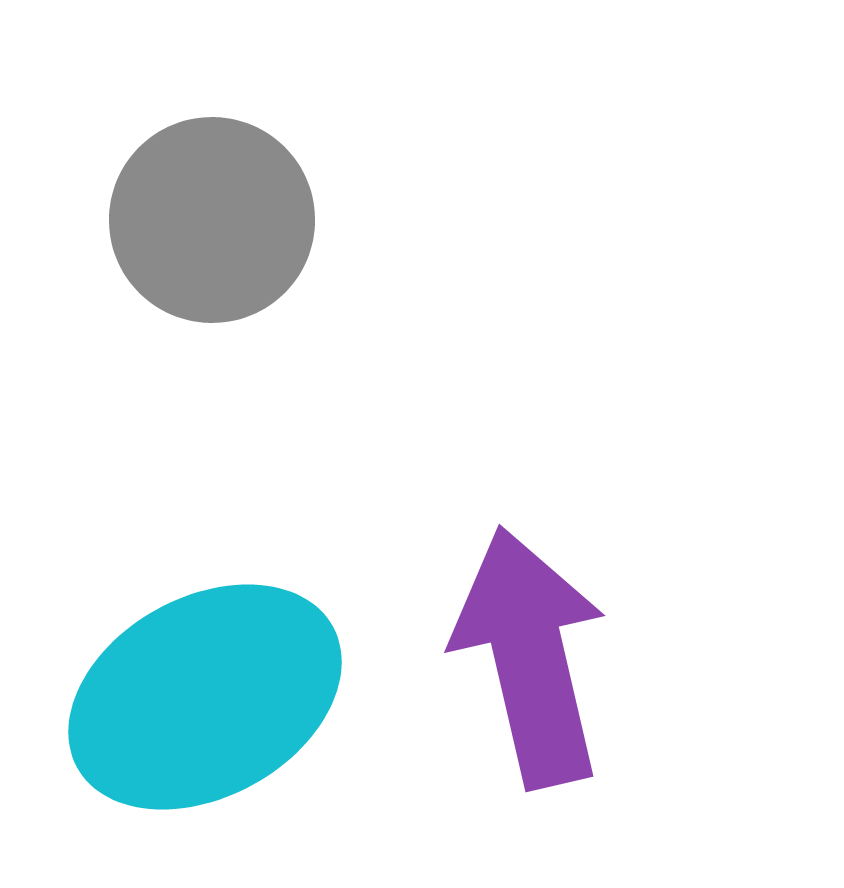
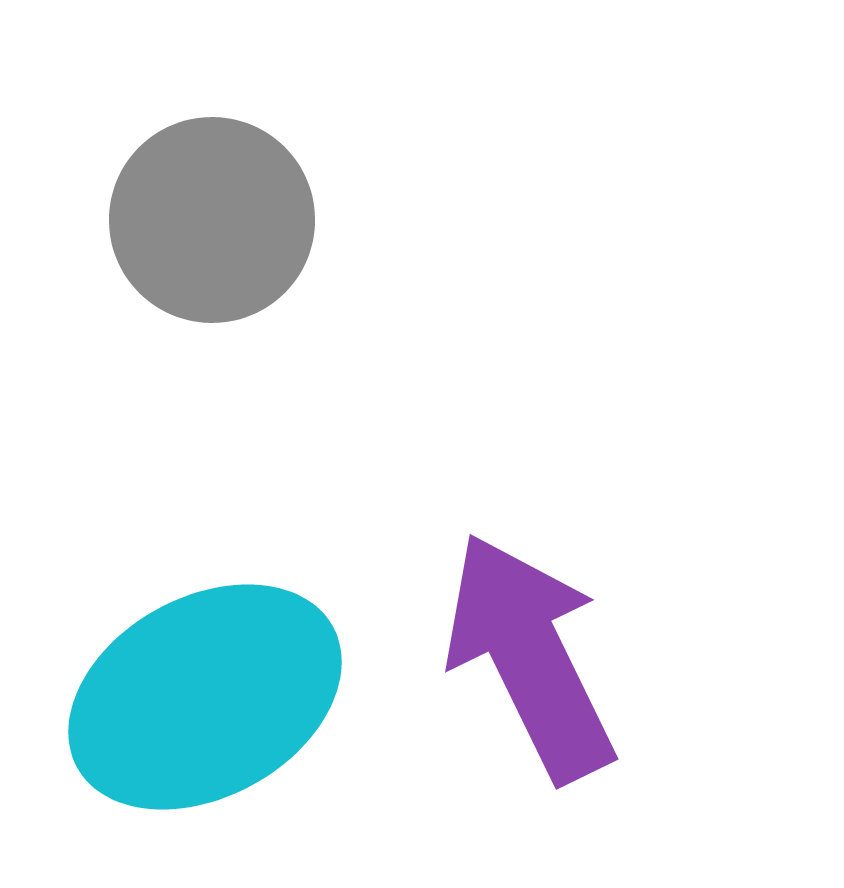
purple arrow: rotated 13 degrees counterclockwise
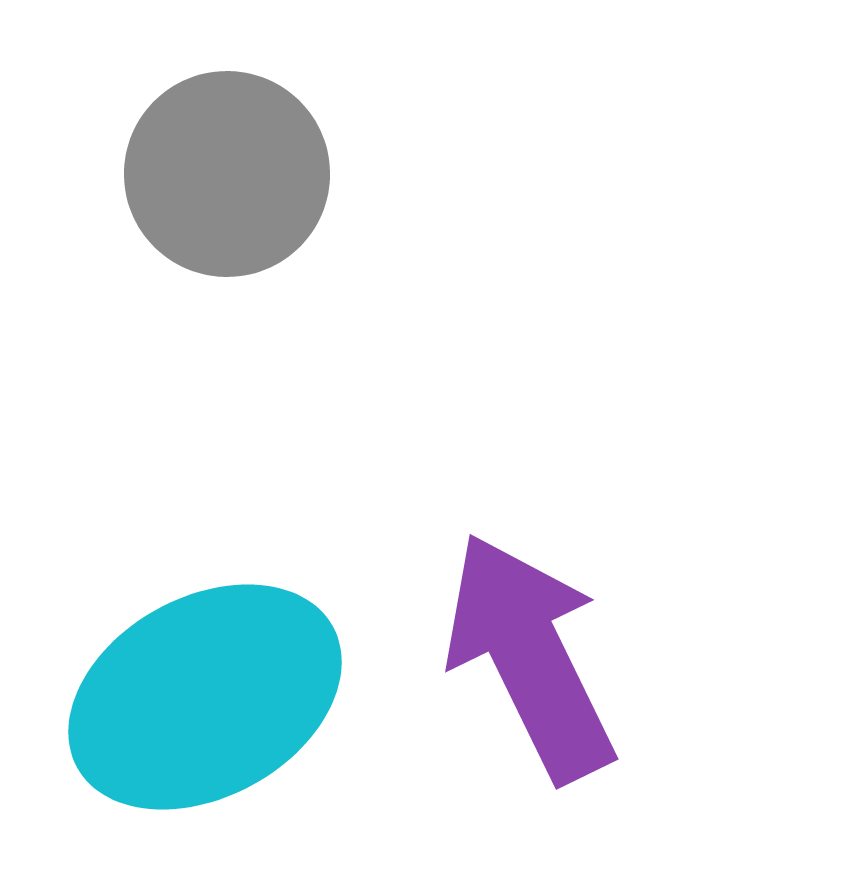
gray circle: moved 15 px right, 46 px up
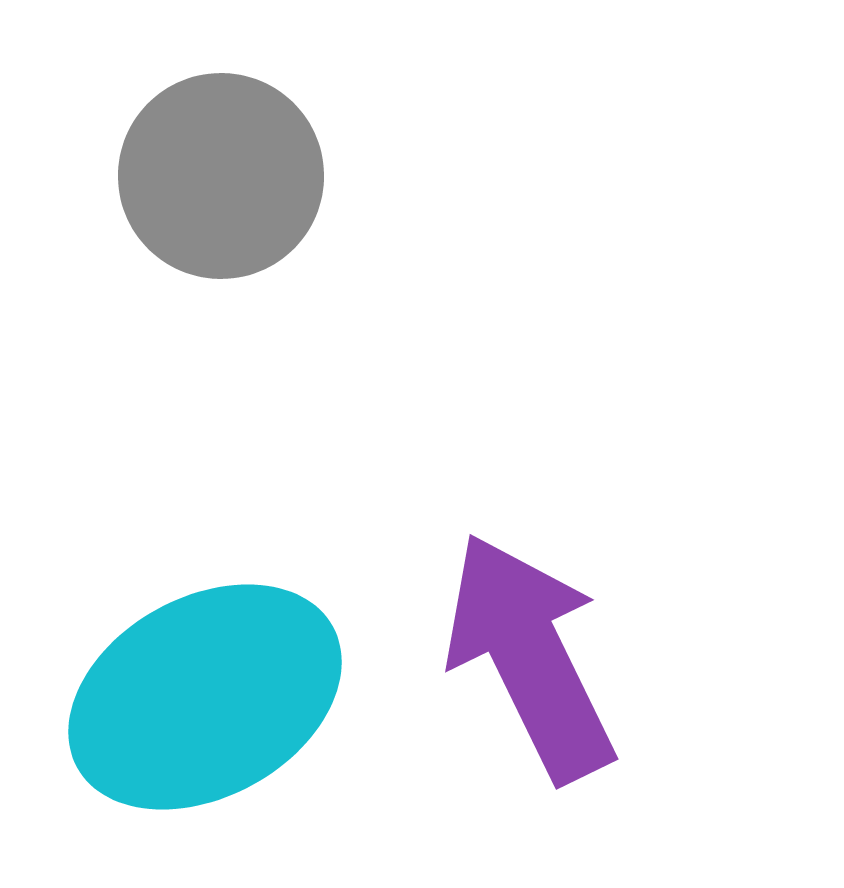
gray circle: moved 6 px left, 2 px down
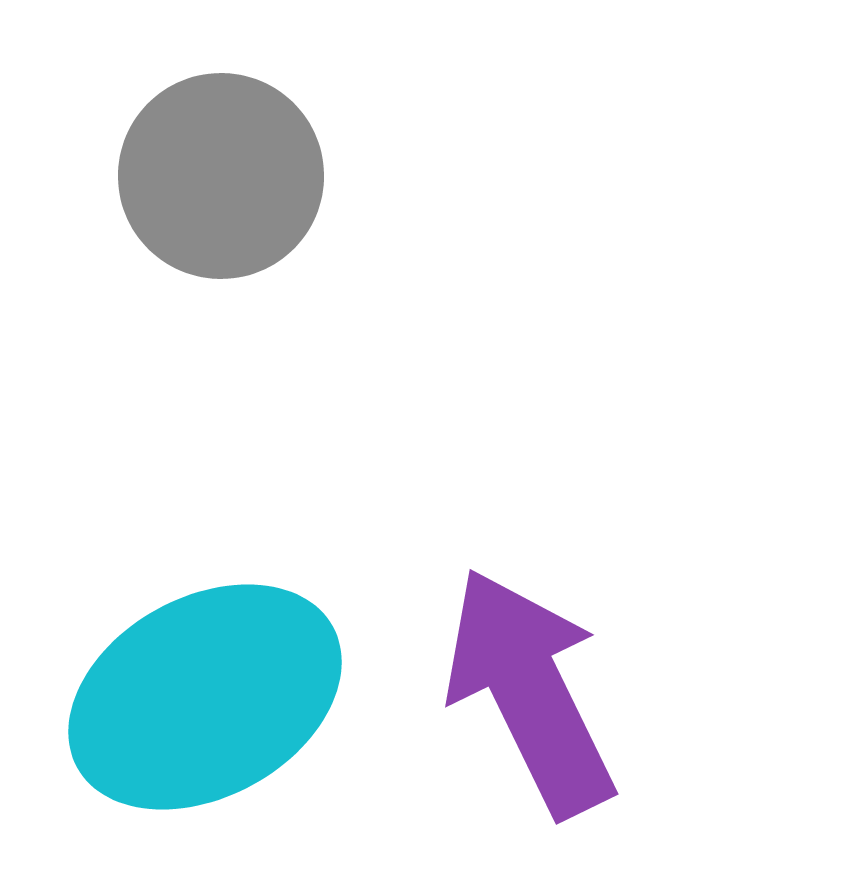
purple arrow: moved 35 px down
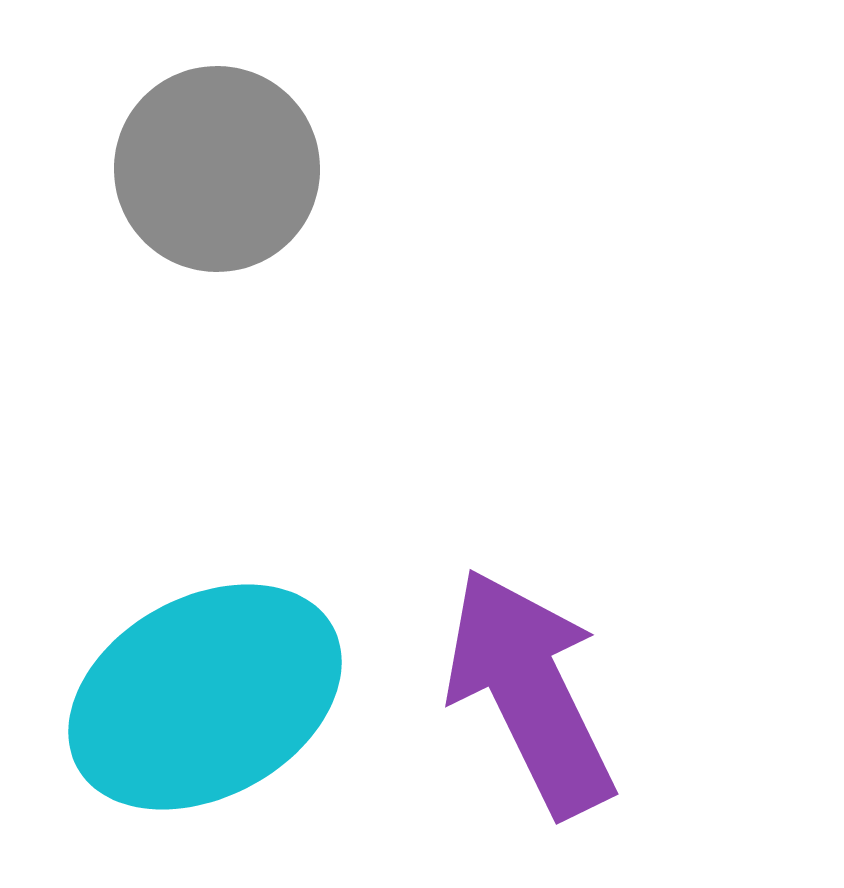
gray circle: moved 4 px left, 7 px up
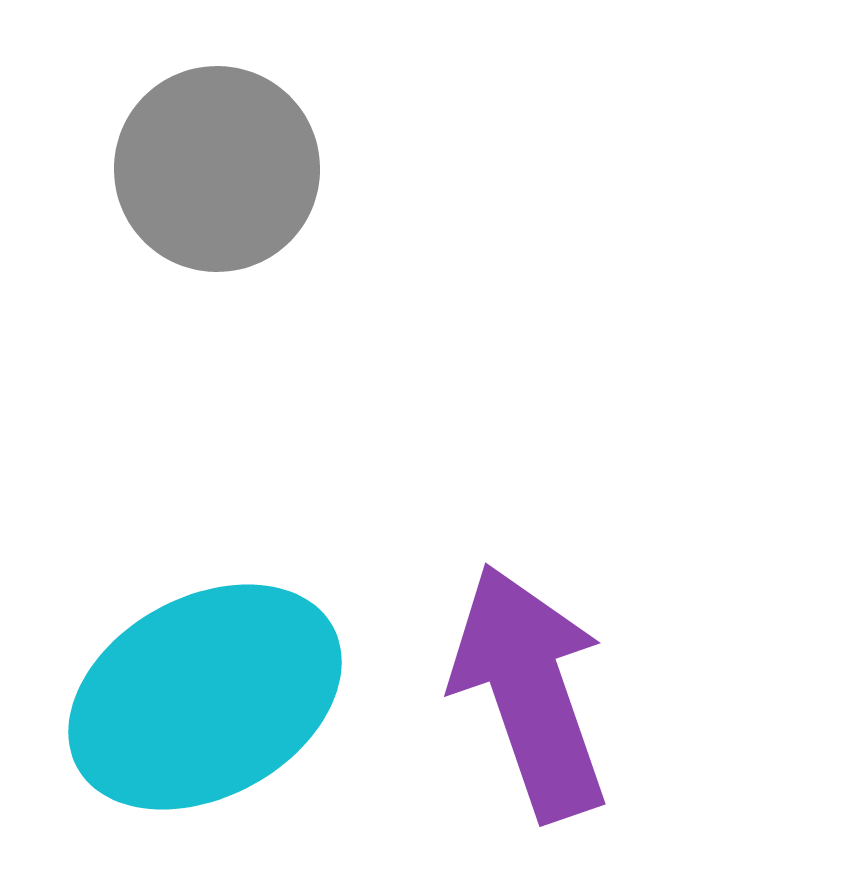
purple arrow: rotated 7 degrees clockwise
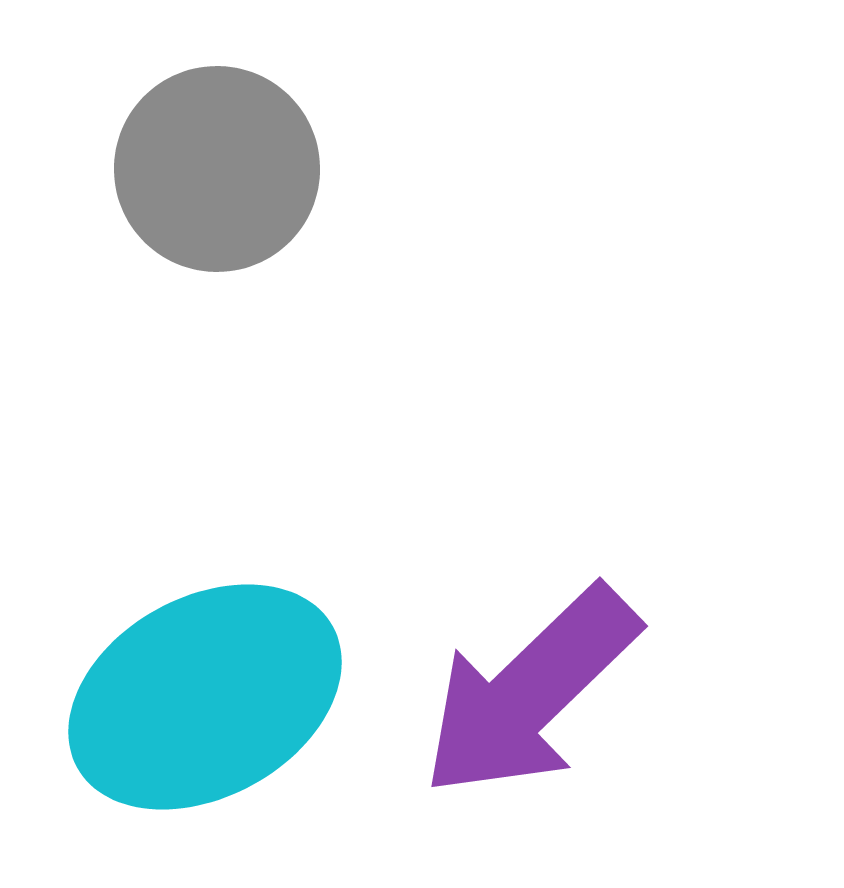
purple arrow: rotated 115 degrees counterclockwise
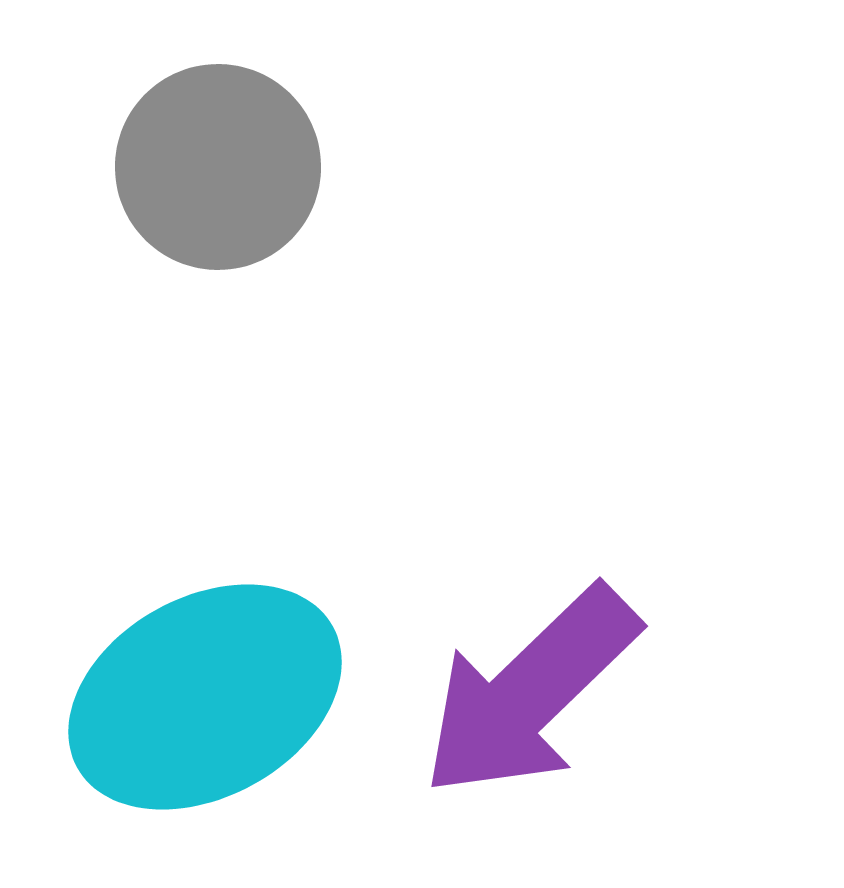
gray circle: moved 1 px right, 2 px up
